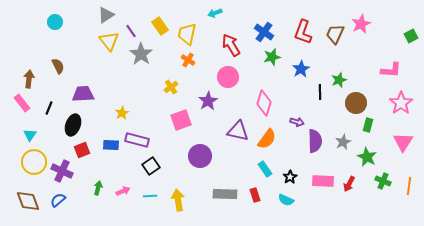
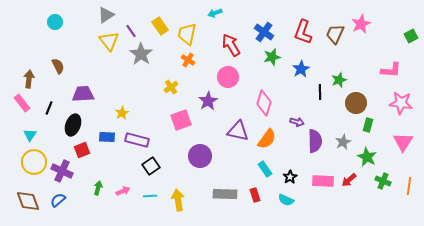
pink star at (401, 103): rotated 30 degrees counterclockwise
blue rectangle at (111, 145): moved 4 px left, 8 px up
red arrow at (349, 184): moved 4 px up; rotated 21 degrees clockwise
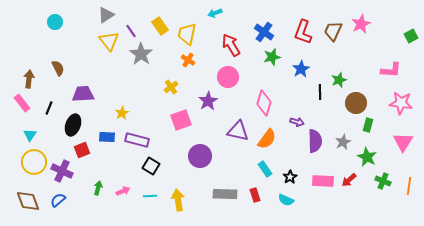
brown trapezoid at (335, 34): moved 2 px left, 3 px up
brown semicircle at (58, 66): moved 2 px down
black square at (151, 166): rotated 24 degrees counterclockwise
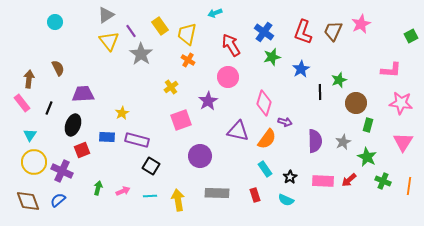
purple arrow at (297, 122): moved 12 px left
gray rectangle at (225, 194): moved 8 px left, 1 px up
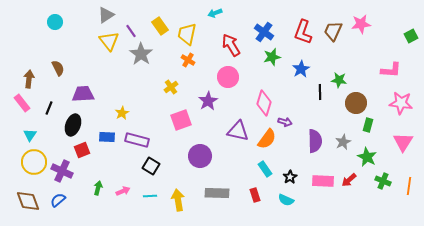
pink star at (361, 24): rotated 18 degrees clockwise
green star at (339, 80): rotated 28 degrees clockwise
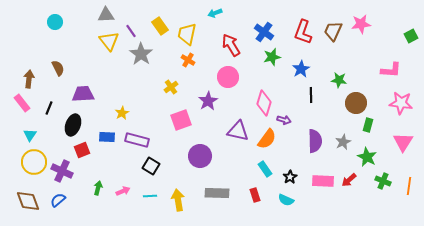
gray triangle at (106, 15): rotated 30 degrees clockwise
black line at (320, 92): moved 9 px left, 3 px down
purple arrow at (285, 122): moved 1 px left, 2 px up
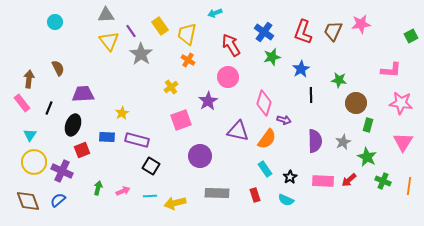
yellow arrow at (178, 200): moved 3 px left, 3 px down; rotated 95 degrees counterclockwise
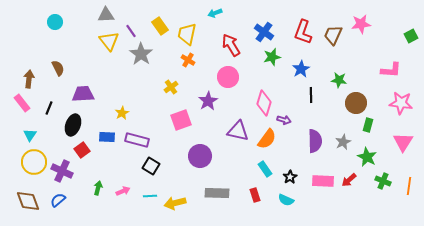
brown trapezoid at (333, 31): moved 4 px down
red square at (82, 150): rotated 14 degrees counterclockwise
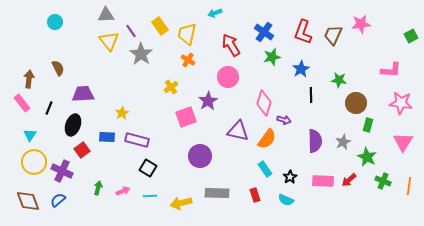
pink square at (181, 120): moved 5 px right, 3 px up
black square at (151, 166): moved 3 px left, 2 px down
yellow arrow at (175, 203): moved 6 px right
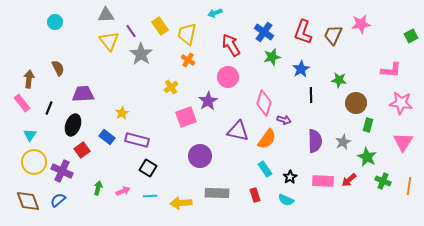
blue rectangle at (107, 137): rotated 35 degrees clockwise
yellow arrow at (181, 203): rotated 10 degrees clockwise
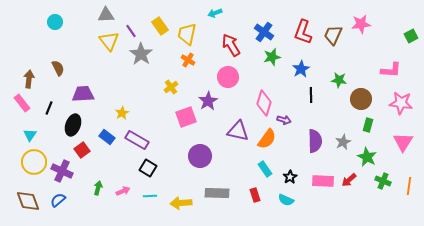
brown circle at (356, 103): moved 5 px right, 4 px up
purple rectangle at (137, 140): rotated 15 degrees clockwise
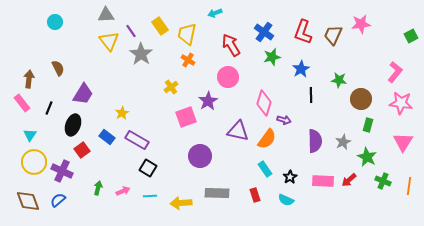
pink L-shape at (391, 70): moved 4 px right, 2 px down; rotated 55 degrees counterclockwise
purple trapezoid at (83, 94): rotated 125 degrees clockwise
